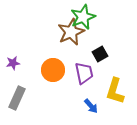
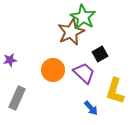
green star: rotated 20 degrees counterclockwise
purple star: moved 3 px left, 3 px up
purple trapezoid: rotated 35 degrees counterclockwise
blue arrow: moved 2 px down
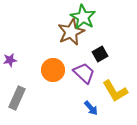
yellow L-shape: rotated 48 degrees counterclockwise
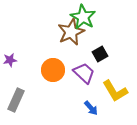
gray rectangle: moved 1 px left, 2 px down
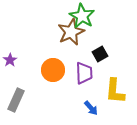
green star: moved 1 px left, 1 px up
purple star: rotated 24 degrees counterclockwise
purple trapezoid: rotated 45 degrees clockwise
yellow L-shape: rotated 36 degrees clockwise
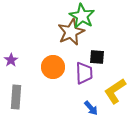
black square: moved 3 px left, 3 px down; rotated 35 degrees clockwise
purple star: moved 1 px right
orange circle: moved 3 px up
yellow L-shape: rotated 52 degrees clockwise
gray rectangle: moved 3 px up; rotated 20 degrees counterclockwise
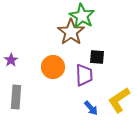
brown star: rotated 12 degrees counterclockwise
purple trapezoid: moved 2 px down
yellow L-shape: moved 4 px right, 9 px down
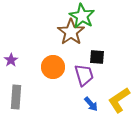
purple trapezoid: rotated 15 degrees counterclockwise
blue arrow: moved 4 px up
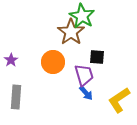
orange circle: moved 5 px up
blue arrow: moved 5 px left, 11 px up
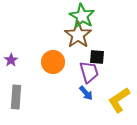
brown star: moved 7 px right, 3 px down
purple trapezoid: moved 5 px right, 3 px up
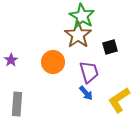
black square: moved 13 px right, 10 px up; rotated 21 degrees counterclockwise
gray rectangle: moved 1 px right, 7 px down
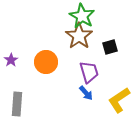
brown star: moved 1 px right, 1 px down
orange circle: moved 7 px left
